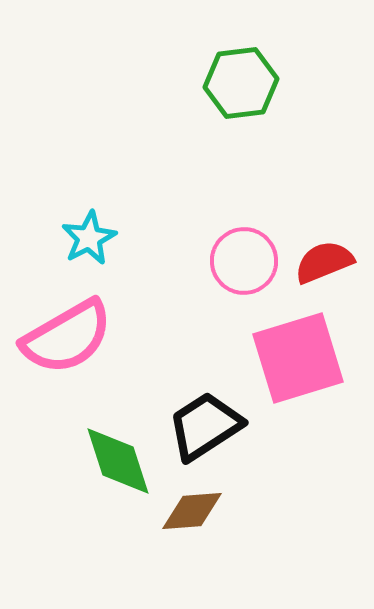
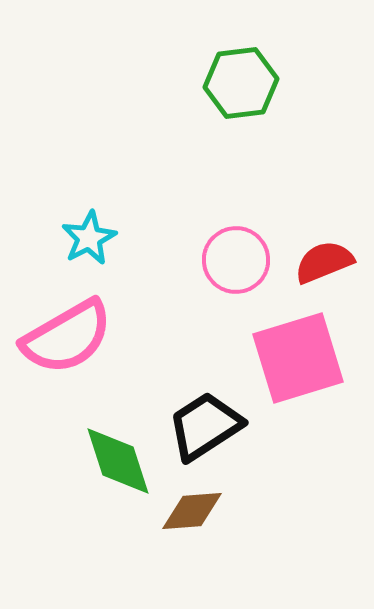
pink circle: moved 8 px left, 1 px up
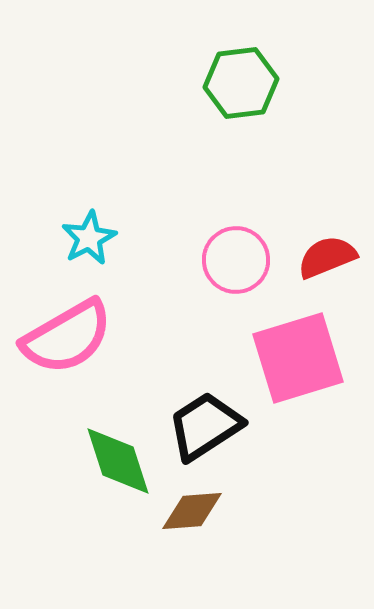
red semicircle: moved 3 px right, 5 px up
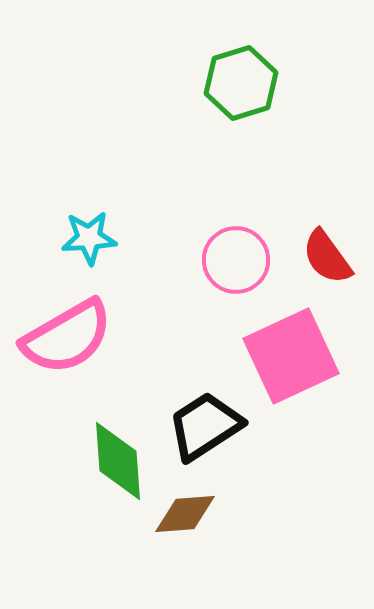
green hexagon: rotated 10 degrees counterclockwise
cyan star: rotated 24 degrees clockwise
red semicircle: rotated 104 degrees counterclockwise
pink square: moved 7 px left, 2 px up; rotated 8 degrees counterclockwise
green diamond: rotated 14 degrees clockwise
brown diamond: moved 7 px left, 3 px down
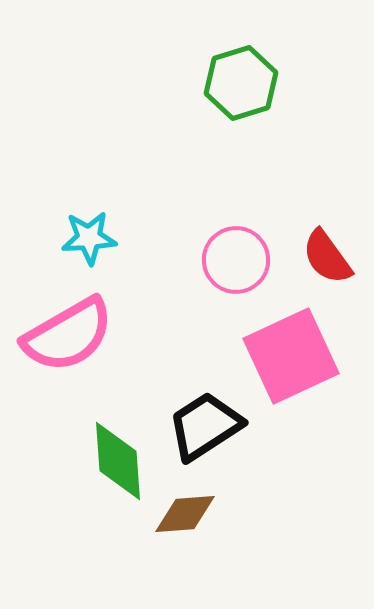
pink semicircle: moved 1 px right, 2 px up
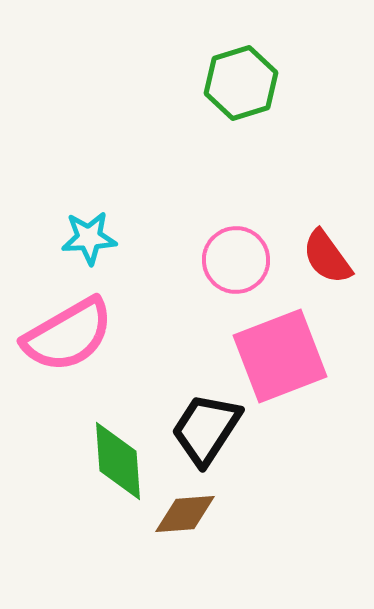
pink square: moved 11 px left; rotated 4 degrees clockwise
black trapezoid: moved 1 px right, 3 px down; rotated 24 degrees counterclockwise
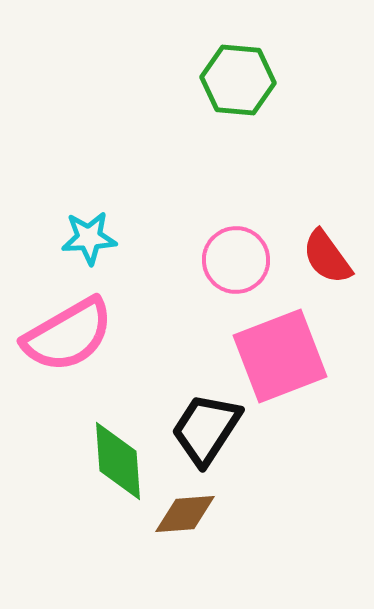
green hexagon: moved 3 px left, 3 px up; rotated 22 degrees clockwise
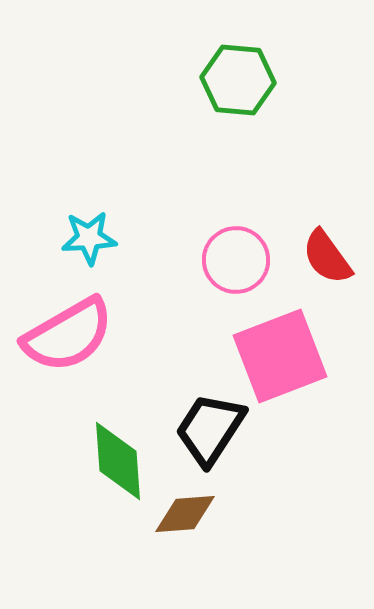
black trapezoid: moved 4 px right
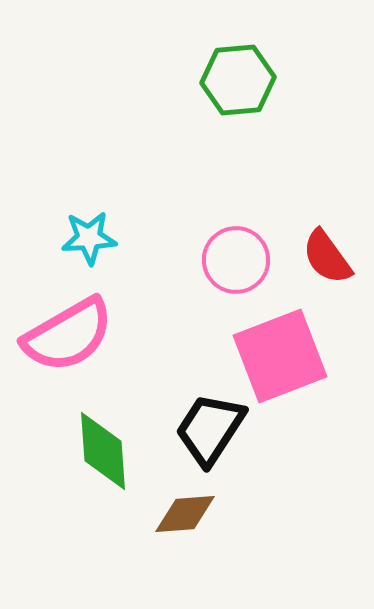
green hexagon: rotated 10 degrees counterclockwise
green diamond: moved 15 px left, 10 px up
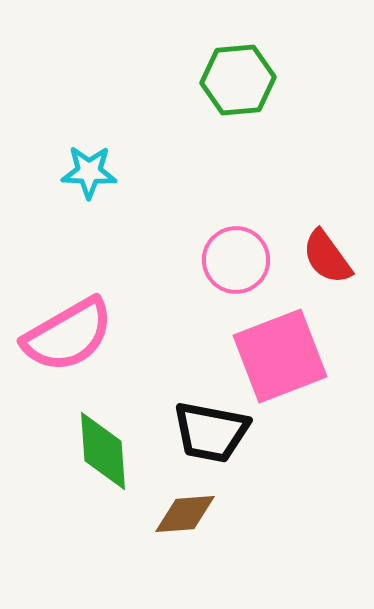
cyan star: moved 66 px up; rotated 6 degrees clockwise
black trapezoid: moved 1 px right, 3 px down; rotated 112 degrees counterclockwise
